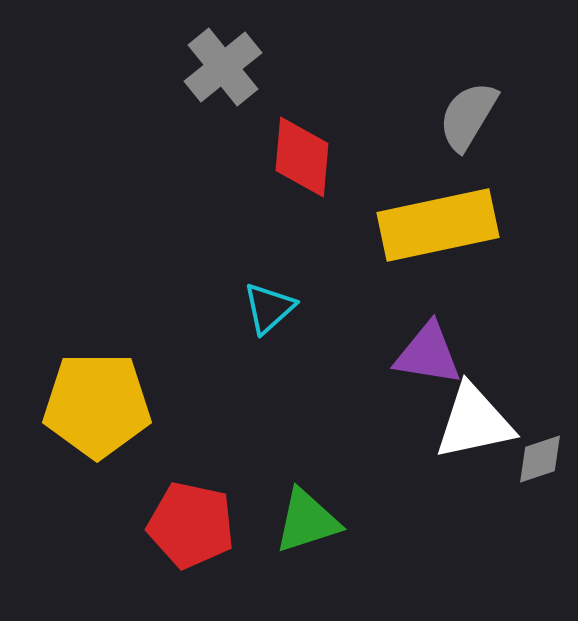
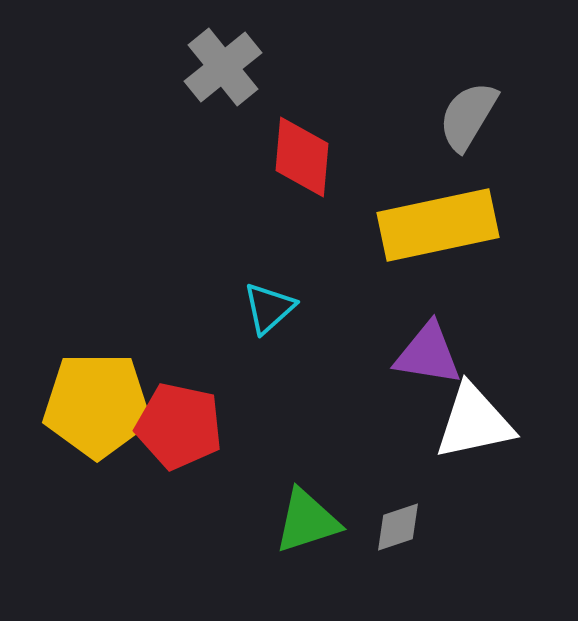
gray diamond: moved 142 px left, 68 px down
red pentagon: moved 12 px left, 99 px up
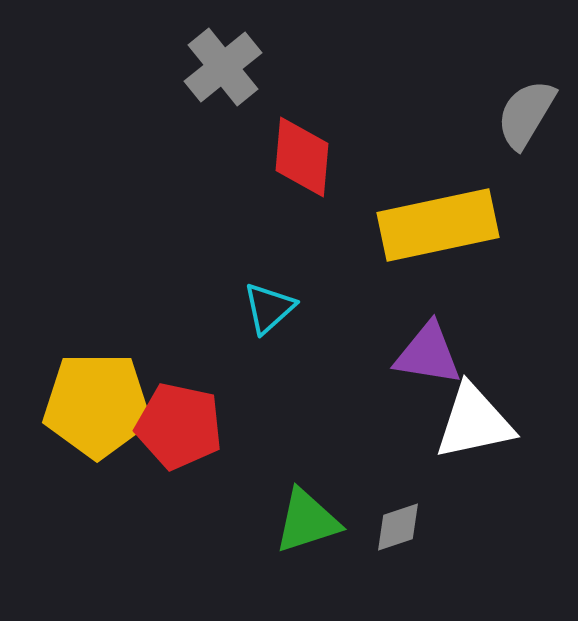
gray semicircle: moved 58 px right, 2 px up
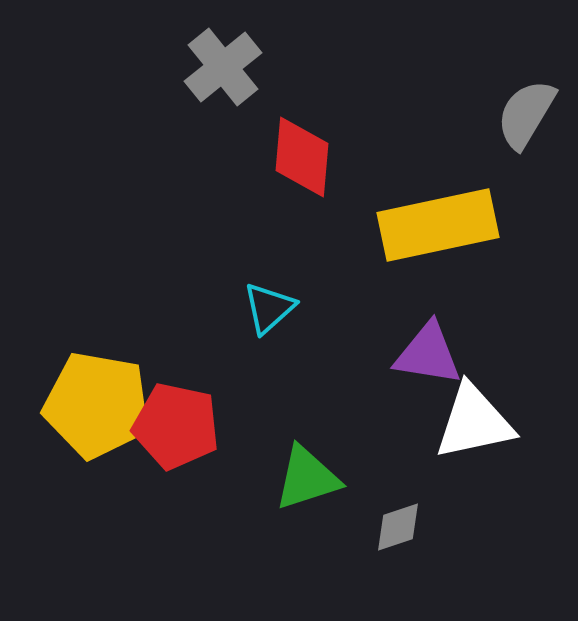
yellow pentagon: rotated 10 degrees clockwise
red pentagon: moved 3 px left
green triangle: moved 43 px up
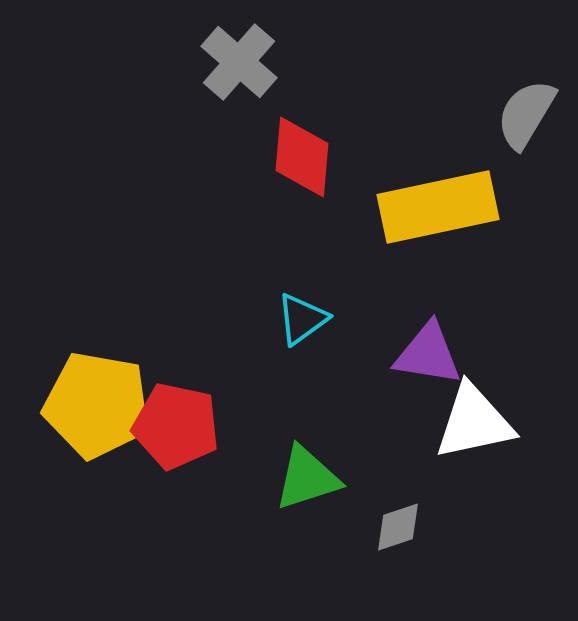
gray cross: moved 16 px right, 5 px up; rotated 10 degrees counterclockwise
yellow rectangle: moved 18 px up
cyan triangle: moved 33 px right, 11 px down; rotated 6 degrees clockwise
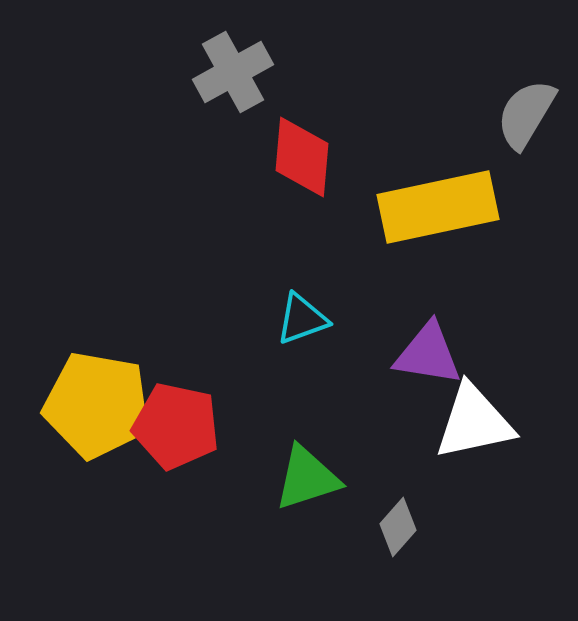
gray cross: moved 6 px left, 10 px down; rotated 20 degrees clockwise
cyan triangle: rotated 16 degrees clockwise
gray diamond: rotated 30 degrees counterclockwise
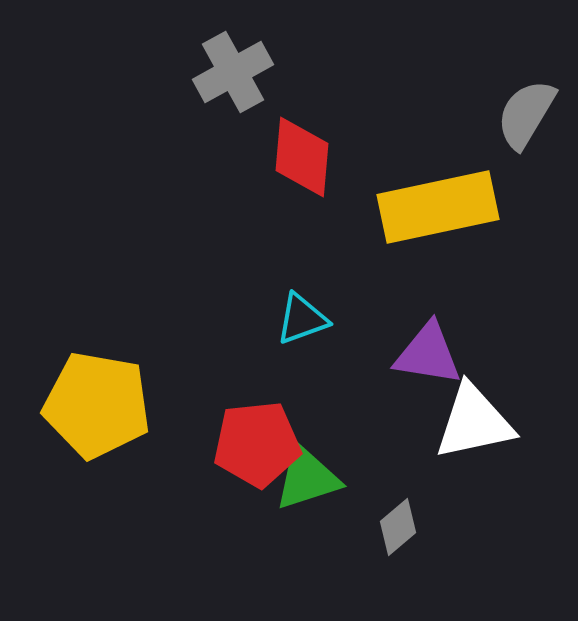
red pentagon: moved 81 px right, 18 px down; rotated 18 degrees counterclockwise
gray diamond: rotated 8 degrees clockwise
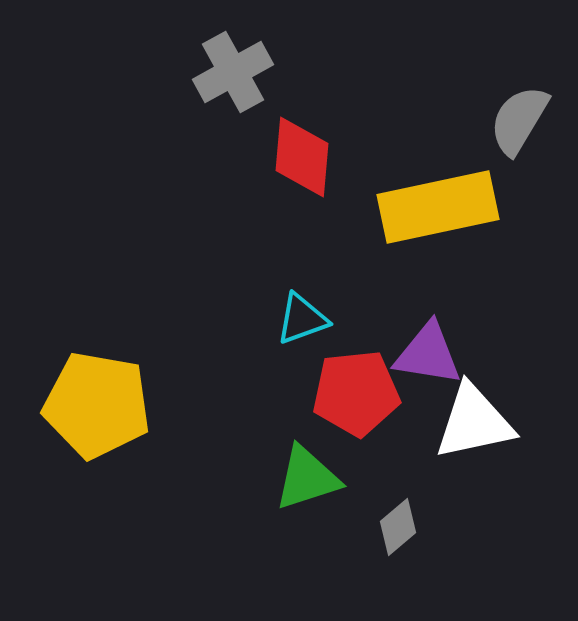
gray semicircle: moved 7 px left, 6 px down
red pentagon: moved 99 px right, 51 px up
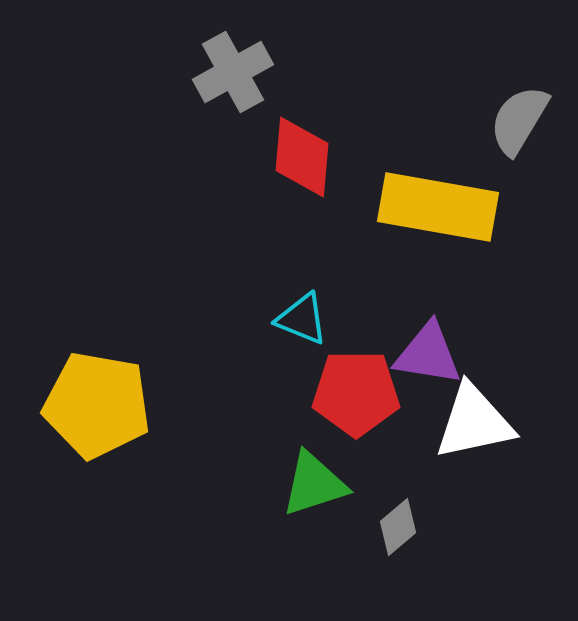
yellow rectangle: rotated 22 degrees clockwise
cyan triangle: rotated 42 degrees clockwise
red pentagon: rotated 6 degrees clockwise
green triangle: moved 7 px right, 6 px down
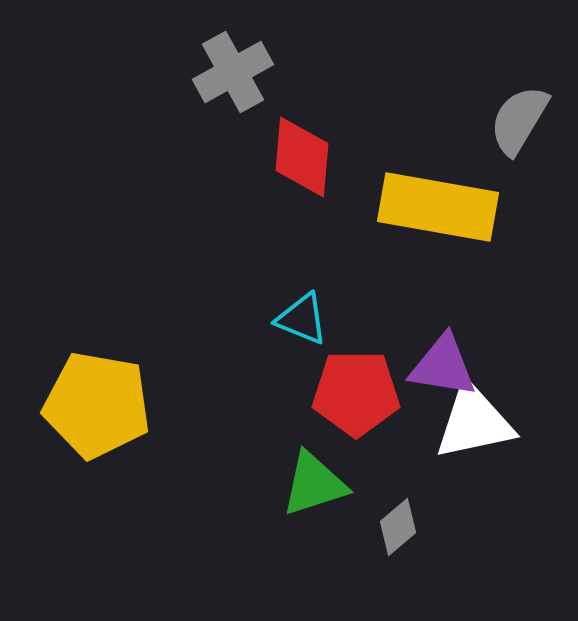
purple triangle: moved 15 px right, 12 px down
